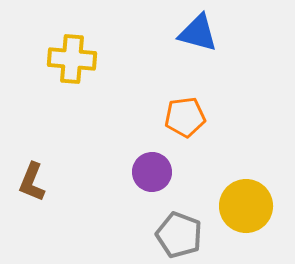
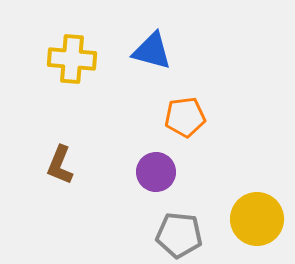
blue triangle: moved 46 px left, 18 px down
purple circle: moved 4 px right
brown L-shape: moved 28 px right, 17 px up
yellow circle: moved 11 px right, 13 px down
gray pentagon: rotated 15 degrees counterclockwise
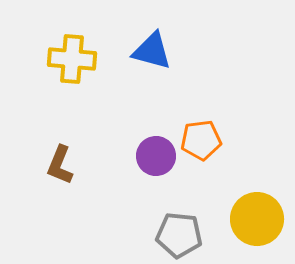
orange pentagon: moved 16 px right, 23 px down
purple circle: moved 16 px up
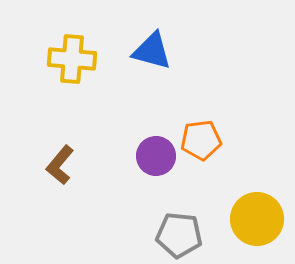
brown L-shape: rotated 18 degrees clockwise
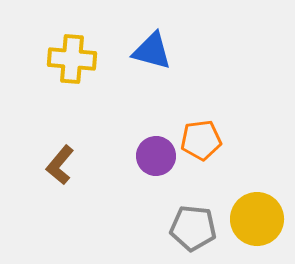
gray pentagon: moved 14 px right, 7 px up
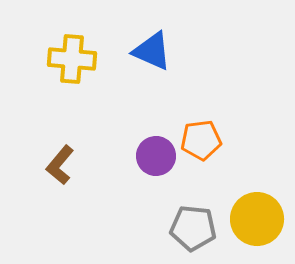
blue triangle: rotated 9 degrees clockwise
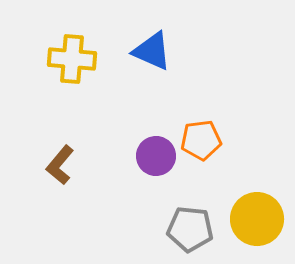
gray pentagon: moved 3 px left, 1 px down
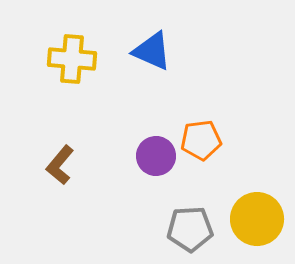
gray pentagon: rotated 9 degrees counterclockwise
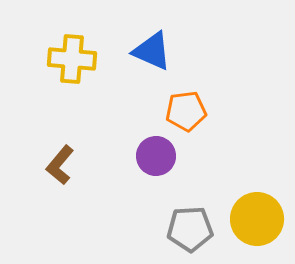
orange pentagon: moved 15 px left, 29 px up
